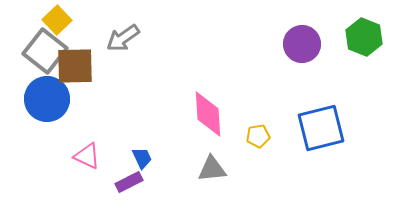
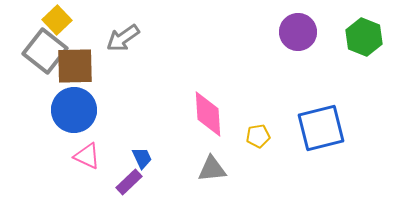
purple circle: moved 4 px left, 12 px up
blue circle: moved 27 px right, 11 px down
purple rectangle: rotated 16 degrees counterclockwise
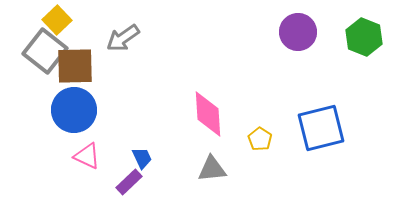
yellow pentagon: moved 2 px right, 3 px down; rotated 30 degrees counterclockwise
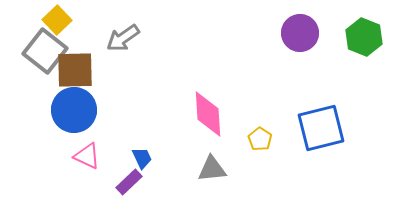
purple circle: moved 2 px right, 1 px down
brown square: moved 4 px down
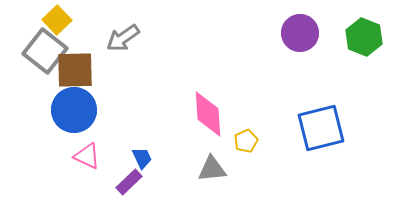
yellow pentagon: moved 14 px left, 2 px down; rotated 15 degrees clockwise
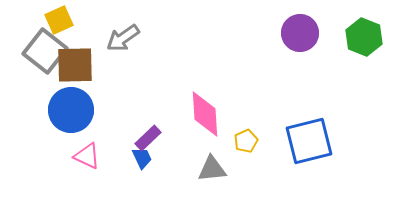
yellow square: moved 2 px right; rotated 20 degrees clockwise
brown square: moved 5 px up
blue circle: moved 3 px left
pink diamond: moved 3 px left
blue square: moved 12 px left, 13 px down
purple rectangle: moved 19 px right, 44 px up
